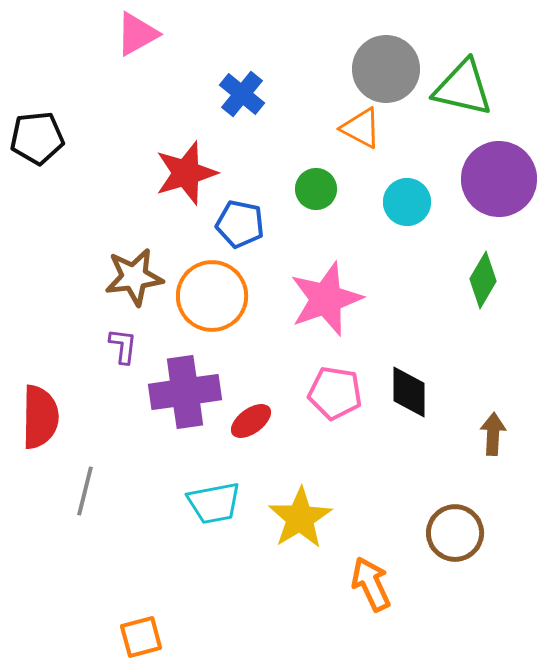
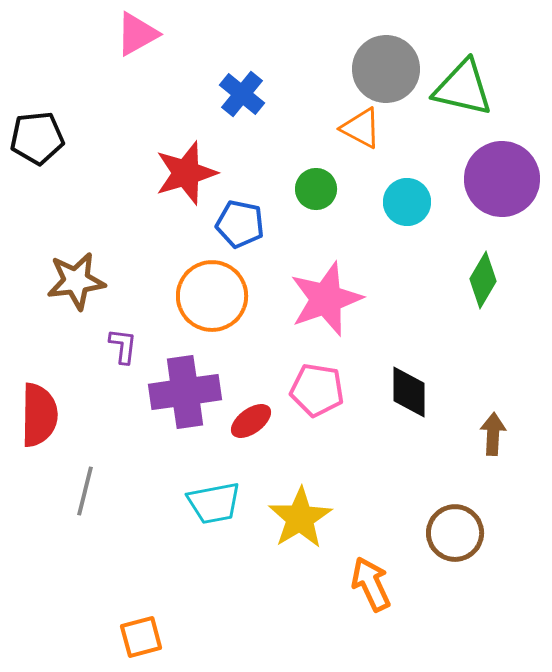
purple circle: moved 3 px right
brown star: moved 58 px left, 4 px down
pink pentagon: moved 18 px left, 3 px up
red semicircle: moved 1 px left, 2 px up
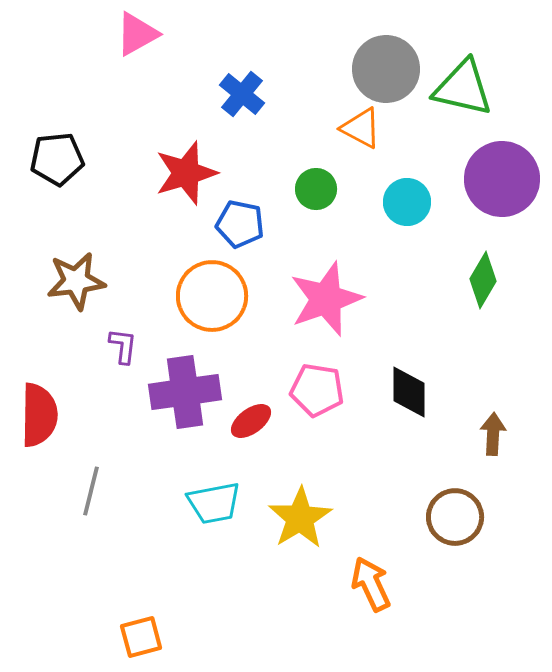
black pentagon: moved 20 px right, 21 px down
gray line: moved 6 px right
brown circle: moved 16 px up
